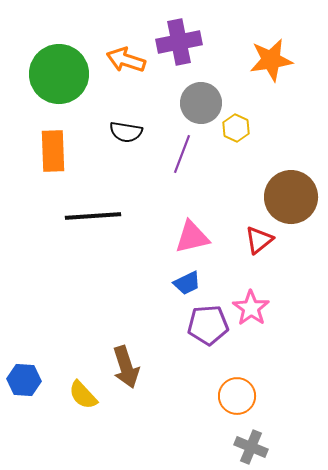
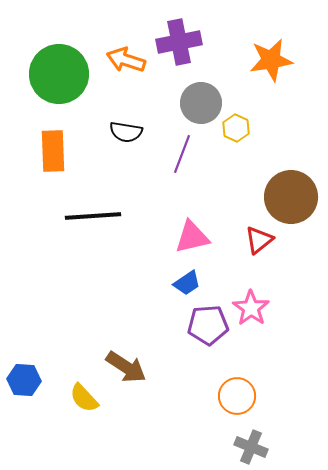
blue trapezoid: rotated 8 degrees counterclockwise
brown arrow: rotated 39 degrees counterclockwise
yellow semicircle: moved 1 px right, 3 px down
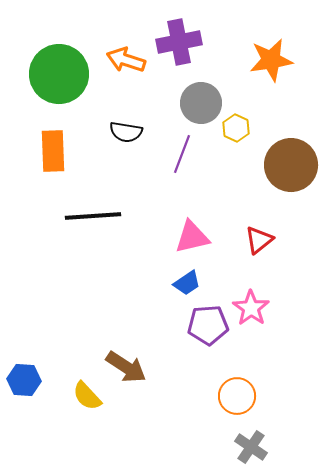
brown circle: moved 32 px up
yellow semicircle: moved 3 px right, 2 px up
gray cross: rotated 12 degrees clockwise
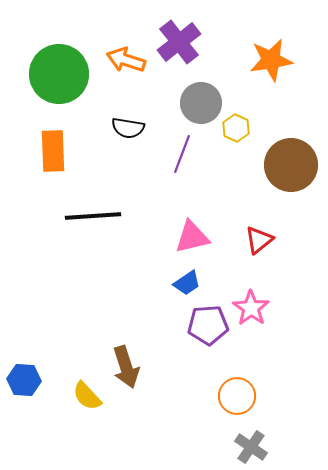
purple cross: rotated 27 degrees counterclockwise
black semicircle: moved 2 px right, 4 px up
brown arrow: rotated 39 degrees clockwise
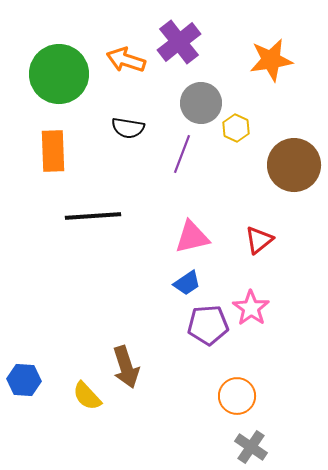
brown circle: moved 3 px right
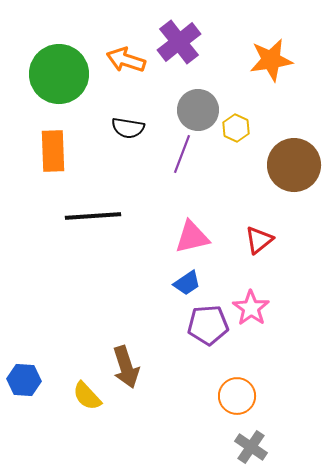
gray circle: moved 3 px left, 7 px down
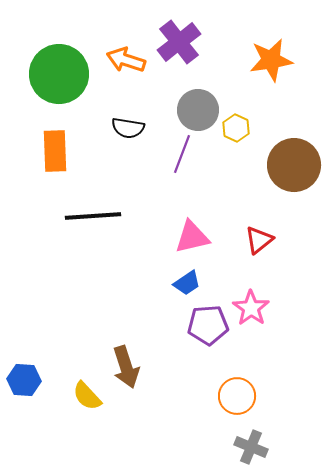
orange rectangle: moved 2 px right
gray cross: rotated 12 degrees counterclockwise
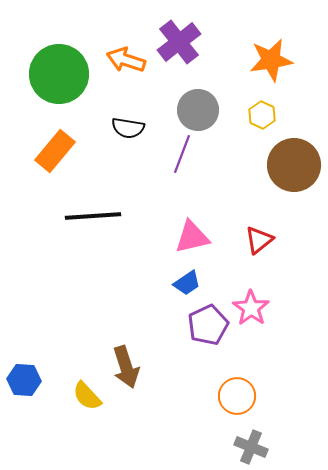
yellow hexagon: moved 26 px right, 13 px up
orange rectangle: rotated 42 degrees clockwise
purple pentagon: rotated 21 degrees counterclockwise
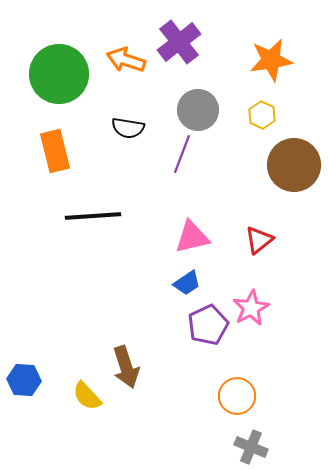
orange rectangle: rotated 54 degrees counterclockwise
pink star: rotated 9 degrees clockwise
